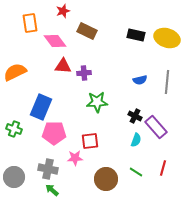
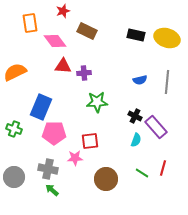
green line: moved 6 px right, 1 px down
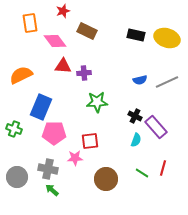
orange semicircle: moved 6 px right, 3 px down
gray line: rotated 60 degrees clockwise
gray circle: moved 3 px right
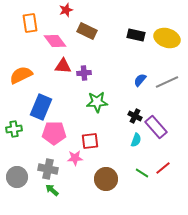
red star: moved 3 px right, 1 px up
blue semicircle: rotated 144 degrees clockwise
green cross: rotated 28 degrees counterclockwise
red line: rotated 35 degrees clockwise
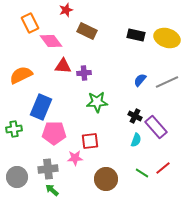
orange rectangle: rotated 18 degrees counterclockwise
pink diamond: moved 4 px left
gray cross: rotated 18 degrees counterclockwise
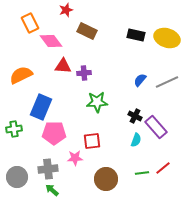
red square: moved 2 px right
green line: rotated 40 degrees counterclockwise
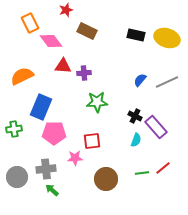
orange semicircle: moved 1 px right, 1 px down
gray cross: moved 2 px left
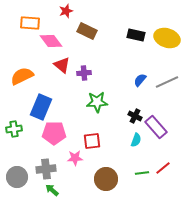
red star: moved 1 px down
orange rectangle: rotated 60 degrees counterclockwise
red triangle: moved 1 px left, 1 px up; rotated 36 degrees clockwise
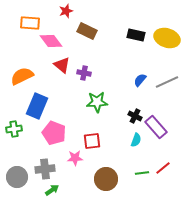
purple cross: rotated 16 degrees clockwise
blue rectangle: moved 4 px left, 1 px up
pink pentagon: rotated 20 degrees clockwise
gray cross: moved 1 px left
green arrow: rotated 104 degrees clockwise
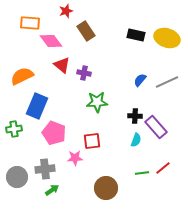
brown rectangle: moved 1 px left; rotated 30 degrees clockwise
black cross: rotated 24 degrees counterclockwise
brown circle: moved 9 px down
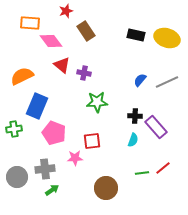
cyan semicircle: moved 3 px left
